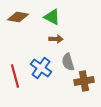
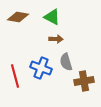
gray semicircle: moved 2 px left
blue cross: rotated 15 degrees counterclockwise
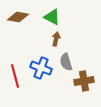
brown arrow: rotated 80 degrees counterclockwise
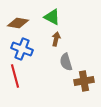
brown diamond: moved 6 px down
blue cross: moved 19 px left, 19 px up
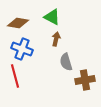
brown cross: moved 1 px right, 1 px up
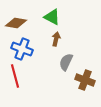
brown diamond: moved 2 px left
gray semicircle: rotated 42 degrees clockwise
brown cross: rotated 30 degrees clockwise
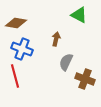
green triangle: moved 27 px right, 2 px up
brown cross: moved 1 px up
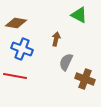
red line: rotated 65 degrees counterclockwise
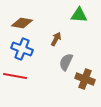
green triangle: rotated 24 degrees counterclockwise
brown diamond: moved 6 px right
brown arrow: rotated 16 degrees clockwise
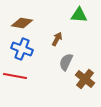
brown arrow: moved 1 px right
brown cross: rotated 18 degrees clockwise
